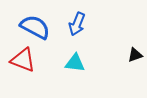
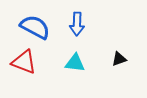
blue arrow: rotated 20 degrees counterclockwise
black triangle: moved 16 px left, 4 px down
red triangle: moved 1 px right, 2 px down
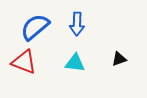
blue semicircle: rotated 68 degrees counterclockwise
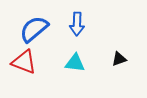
blue semicircle: moved 1 px left, 2 px down
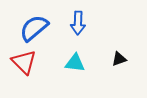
blue arrow: moved 1 px right, 1 px up
blue semicircle: moved 1 px up
red triangle: rotated 24 degrees clockwise
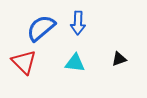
blue semicircle: moved 7 px right
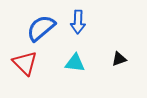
blue arrow: moved 1 px up
red triangle: moved 1 px right, 1 px down
